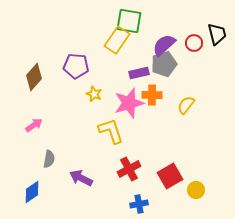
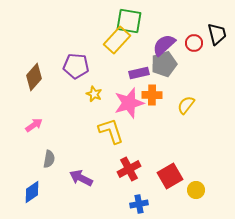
yellow rectangle: rotated 8 degrees clockwise
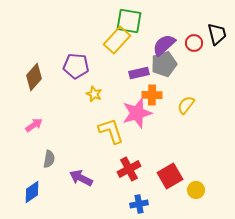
pink star: moved 8 px right, 10 px down
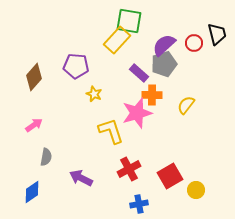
purple rectangle: rotated 54 degrees clockwise
gray semicircle: moved 3 px left, 2 px up
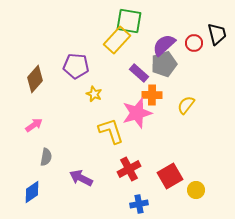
brown diamond: moved 1 px right, 2 px down
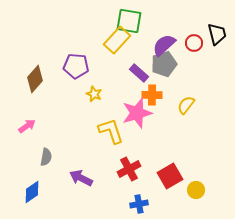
pink arrow: moved 7 px left, 1 px down
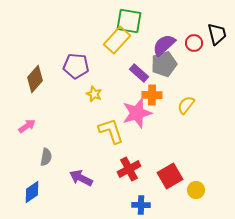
blue cross: moved 2 px right, 1 px down; rotated 12 degrees clockwise
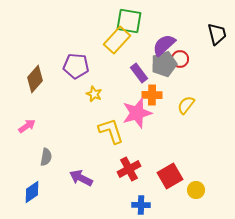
red circle: moved 14 px left, 16 px down
purple rectangle: rotated 12 degrees clockwise
